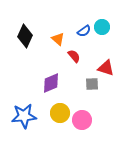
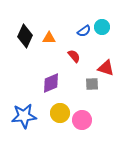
orange triangle: moved 9 px left, 1 px up; rotated 40 degrees counterclockwise
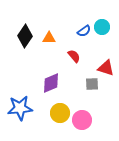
black diamond: rotated 10 degrees clockwise
blue star: moved 4 px left, 8 px up
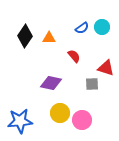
blue semicircle: moved 2 px left, 3 px up
purple diamond: rotated 35 degrees clockwise
blue star: moved 13 px down
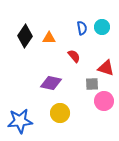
blue semicircle: rotated 64 degrees counterclockwise
pink circle: moved 22 px right, 19 px up
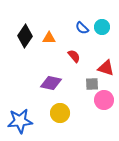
blue semicircle: rotated 144 degrees clockwise
pink circle: moved 1 px up
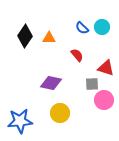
red semicircle: moved 3 px right, 1 px up
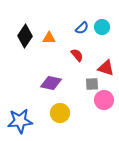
blue semicircle: rotated 88 degrees counterclockwise
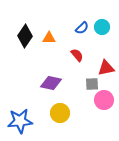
red triangle: rotated 30 degrees counterclockwise
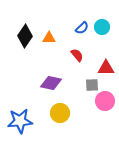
red triangle: rotated 12 degrees clockwise
gray square: moved 1 px down
pink circle: moved 1 px right, 1 px down
